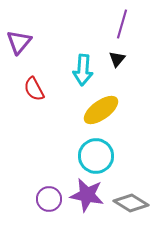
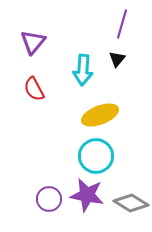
purple triangle: moved 14 px right
yellow ellipse: moved 1 px left, 5 px down; rotated 15 degrees clockwise
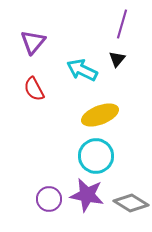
cyan arrow: moved 1 px left; rotated 112 degrees clockwise
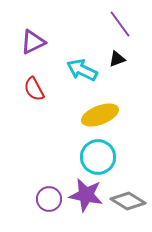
purple line: moved 2 px left; rotated 52 degrees counterclockwise
purple triangle: rotated 24 degrees clockwise
black triangle: rotated 30 degrees clockwise
cyan circle: moved 2 px right, 1 px down
purple star: moved 1 px left
gray diamond: moved 3 px left, 2 px up
